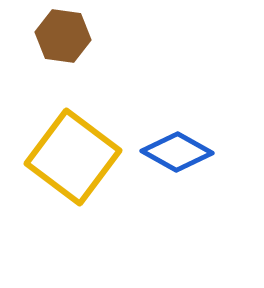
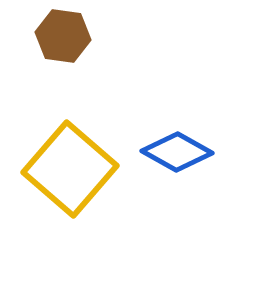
yellow square: moved 3 px left, 12 px down; rotated 4 degrees clockwise
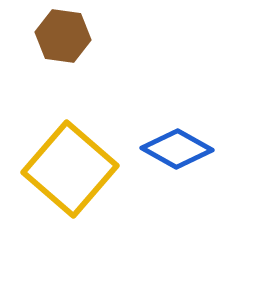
blue diamond: moved 3 px up
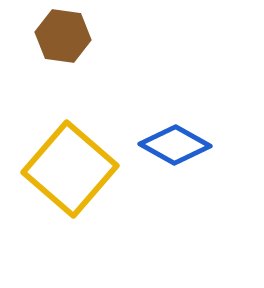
blue diamond: moved 2 px left, 4 px up
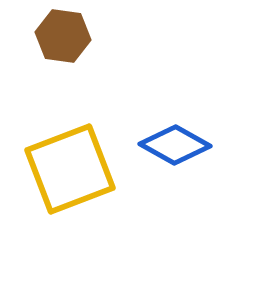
yellow square: rotated 28 degrees clockwise
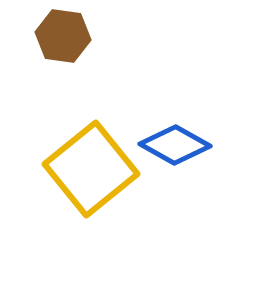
yellow square: moved 21 px right; rotated 18 degrees counterclockwise
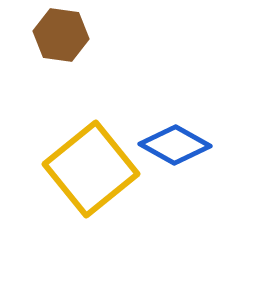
brown hexagon: moved 2 px left, 1 px up
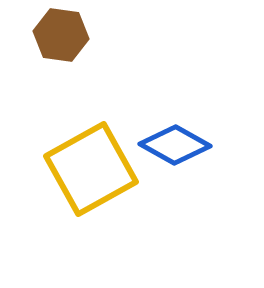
yellow square: rotated 10 degrees clockwise
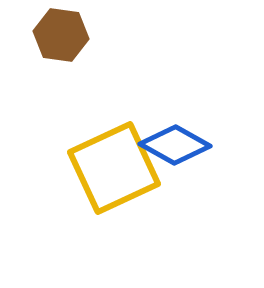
yellow square: moved 23 px right, 1 px up; rotated 4 degrees clockwise
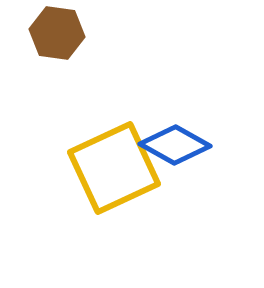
brown hexagon: moved 4 px left, 2 px up
